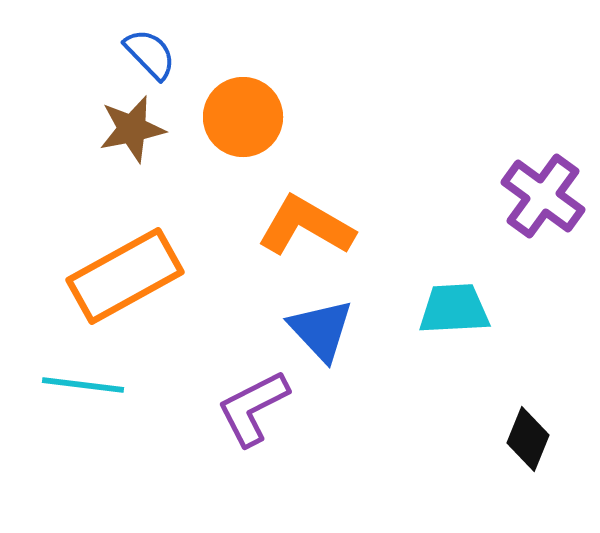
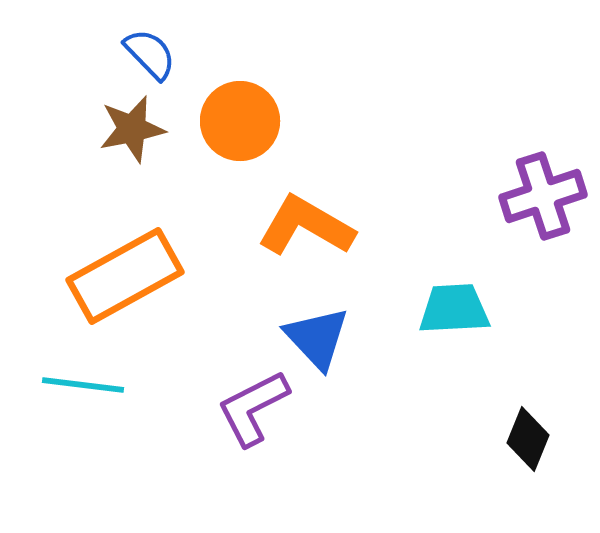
orange circle: moved 3 px left, 4 px down
purple cross: rotated 36 degrees clockwise
blue triangle: moved 4 px left, 8 px down
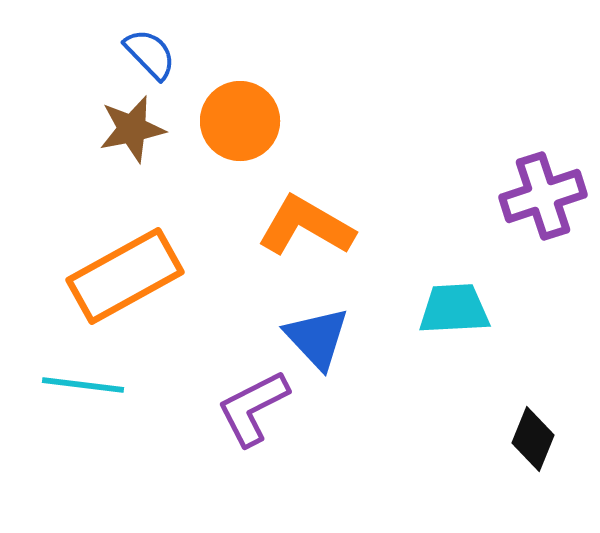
black diamond: moved 5 px right
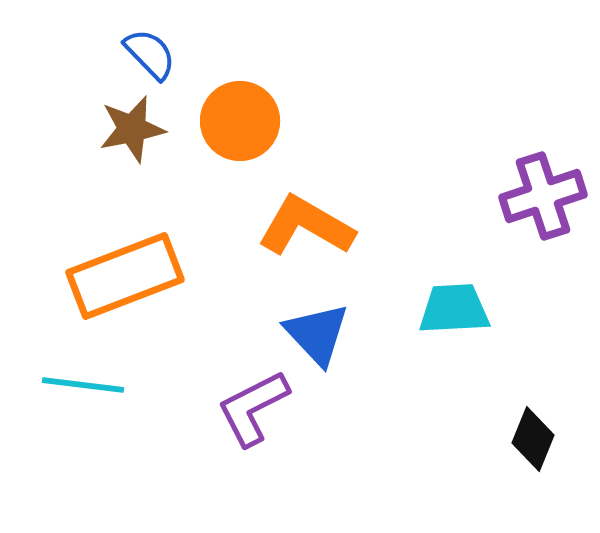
orange rectangle: rotated 8 degrees clockwise
blue triangle: moved 4 px up
